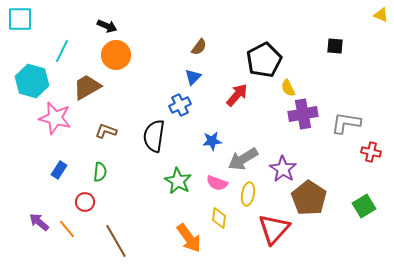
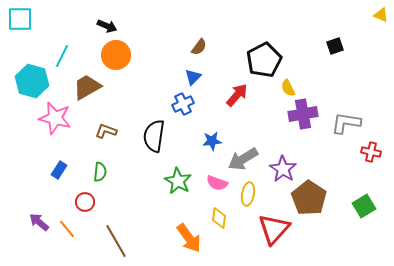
black square: rotated 24 degrees counterclockwise
cyan line: moved 5 px down
blue cross: moved 3 px right, 1 px up
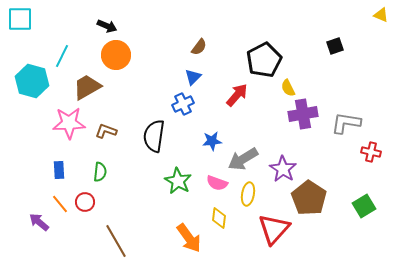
pink star: moved 14 px right, 5 px down; rotated 16 degrees counterclockwise
blue rectangle: rotated 36 degrees counterclockwise
orange line: moved 7 px left, 25 px up
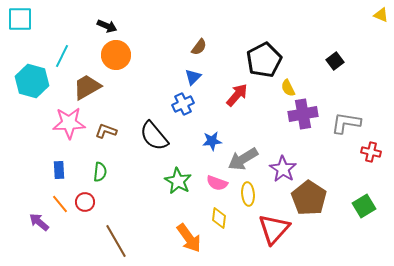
black square: moved 15 px down; rotated 18 degrees counterclockwise
black semicircle: rotated 48 degrees counterclockwise
yellow ellipse: rotated 15 degrees counterclockwise
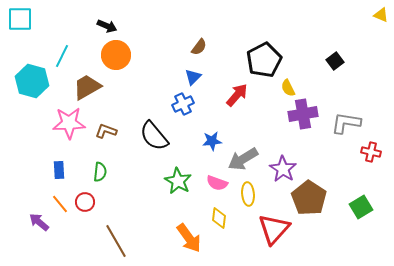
green square: moved 3 px left, 1 px down
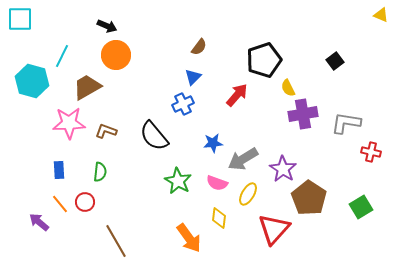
black pentagon: rotated 8 degrees clockwise
blue star: moved 1 px right, 2 px down
yellow ellipse: rotated 35 degrees clockwise
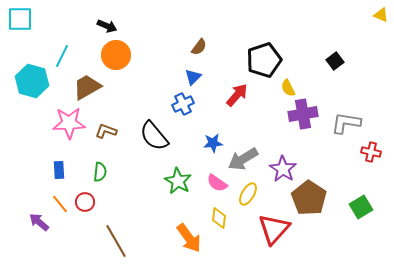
pink semicircle: rotated 15 degrees clockwise
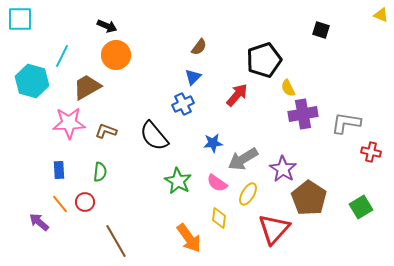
black square: moved 14 px left, 31 px up; rotated 36 degrees counterclockwise
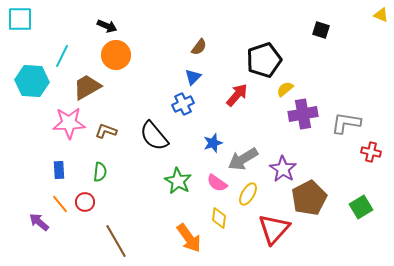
cyan hexagon: rotated 12 degrees counterclockwise
yellow semicircle: moved 3 px left, 1 px down; rotated 78 degrees clockwise
blue star: rotated 12 degrees counterclockwise
brown pentagon: rotated 12 degrees clockwise
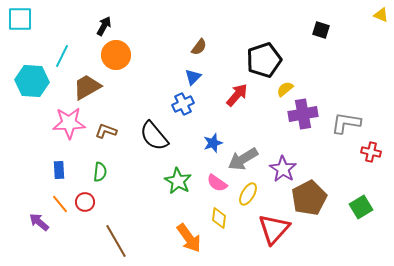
black arrow: moved 3 px left; rotated 84 degrees counterclockwise
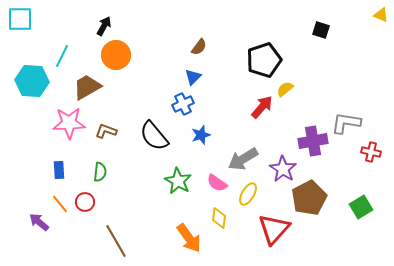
red arrow: moved 25 px right, 12 px down
purple cross: moved 10 px right, 27 px down
blue star: moved 12 px left, 8 px up
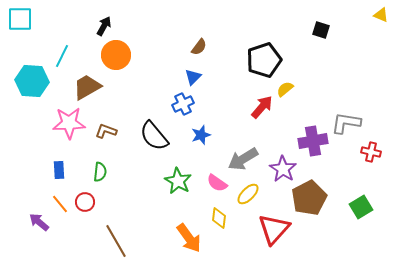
yellow ellipse: rotated 15 degrees clockwise
